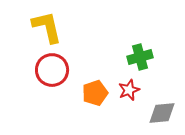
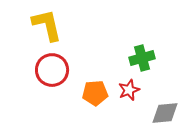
yellow L-shape: moved 2 px up
green cross: moved 2 px right, 1 px down
orange pentagon: rotated 15 degrees clockwise
gray diamond: moved 3 px right
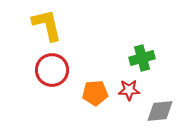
red star: rotated 20 degrees clockwise
gray diamond: moved 5 px left, 2 px up
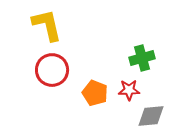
orange pentagon: rotated 25 degrees clockwise
gray diamond: moved 9 px left, 5 px down
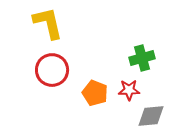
yellow L-shape: moved 1 px right, 2 px up
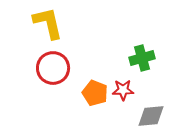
red circle: moved 1 px right, 2 px up
red star: moved 6 px left
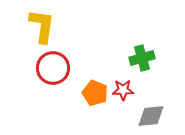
yellow L-shape: moved 6 px left, 3 px down; rotated 21 degrees clockwise
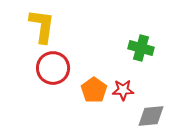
green cross: moved 1 px left, 10 px up; rotated 30 degrees clockwise
orange pentagon: moved 1 px left, 3 px up; rotated 15 degrees clockwise
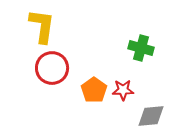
red circle: moved 1 px left
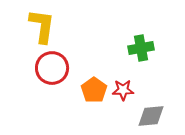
green cross: rotated 25 degrees counterclockwise
